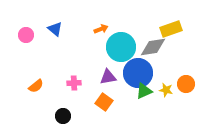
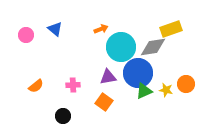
pink cross: moved 1 px left, 2 px down
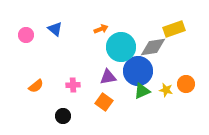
yellow rectangle: moved 3 px right
blue circle: moved 2 px up
green triangle: moved 2 px left
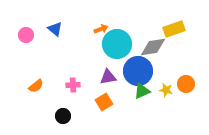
cyan circle: moved 4 px left, 3 px up
orange square: rotated 24 degrees clockwise
